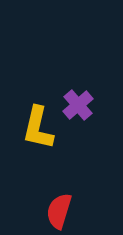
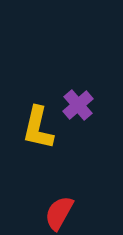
red semicircle: moved 2 px down; rotated 12 degrees clockwise
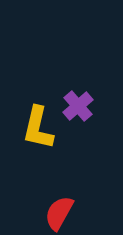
purple cross: moved 1 px down
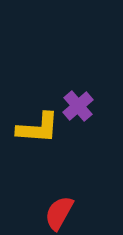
yellow L-shape: rotated 99 degrees counterclockwise
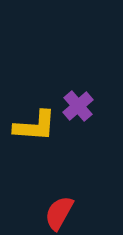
yellow L-shape: moved 3 px left, 2 px up
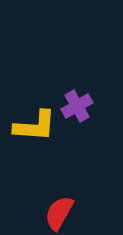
purple cross: moved 1 px left; rotated 12 degrees clockwise
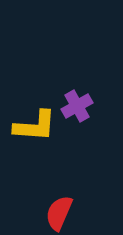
red semicircle: rotated 6 degrees counterclockwise
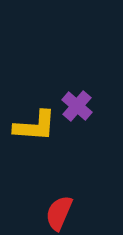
purple cross: rotated 20 degrees counterclockwise
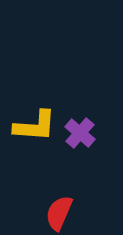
purple cross: moved 3 px right, 27 px down
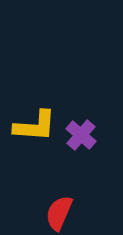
purple cross: moved 1 px right, 2 px down
